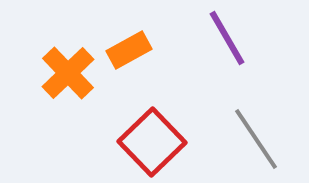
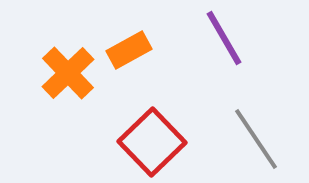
purple line: moved 3 px left
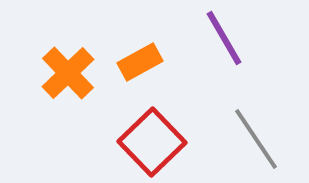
orange rectangle: moved 11 px right, 12 px down
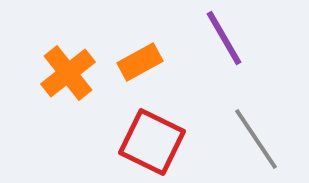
orange cross: rotated 6 degrees clockwise
red square: rotated 20 degrees counterclockwise
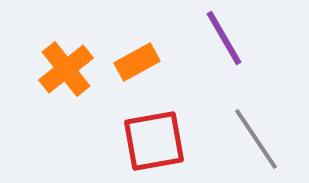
orange rectangle: moved 3 px left
orange cross: moved 2 px left, 4 px up
red square: moved 2 px right, 1 px up; rotated 36 degrees counterclockwise
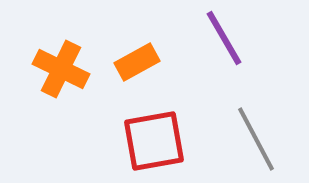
orange cross: moved 5 px left; rotated 26 degrees counterclockwise
gray line: rotated 6 degrees clockwise
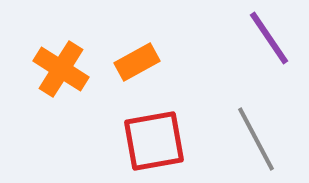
purple line: moved 45 px right; rotated 4 degrees counterclockwise
orange cross: rotated 6 degrees clockwise
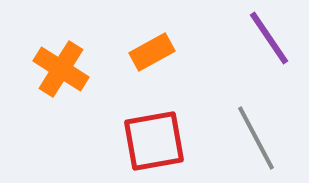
orange rectangle: moved 15 px right, 10 px up
gray line: moved 1 px up
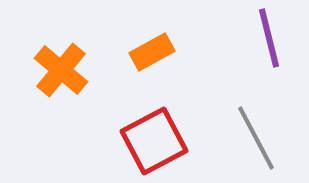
purple line: rotated 20 degrees clockwise
orange cross: moved 1 px down; rotated 8 degrees clockwise
red square: rotated 18 degrees counterclockwise
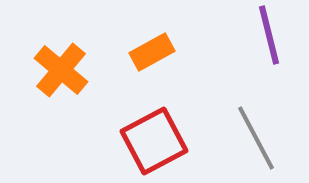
purple line: moved 3 px up
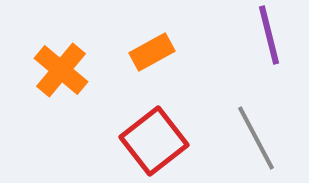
red square: rotated 10 degrees counterclockwise
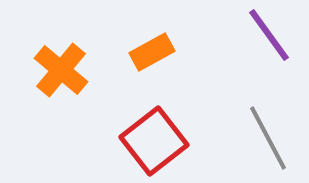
purple line: rotated 22 degrees counterclockwise
gray line: moved 12 px right
